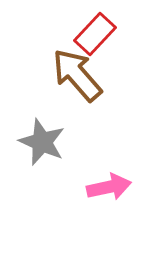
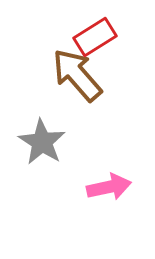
red rectangle: moved 3 px down; rotated 15 degrees clockwise
gray star: rotated 9 degrees clockwise
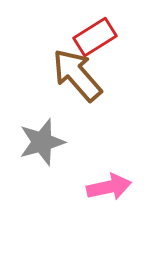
gray star: rotated 24 degrees clockwise
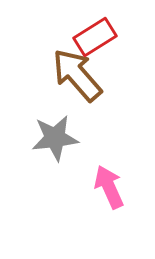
gray star: moved 13 px right, 4 px up; rotated 9 degrees clockwise
pink arrow: rotated 102 degrees counterclockwise
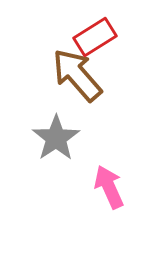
gray star: moved 1 px right; rotated 27 degrees counterclockwise
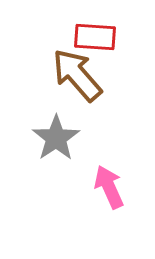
red rectangle: rotated 36 degrees clockwise
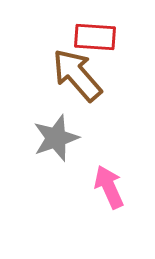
gray star: rotated 15 degrees clockwise
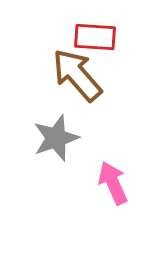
pink arrow: moved 4 px right, 4 px up
